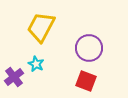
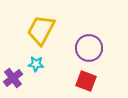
yellow trapezoid: moved 3 px down
cyan star: rotated 21 degrees counterclockwise
purple cross: moved 1 px left, 1 px down
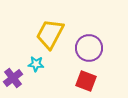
yellow trapezoid: moved 9 px right, 4 px down
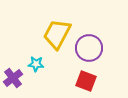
yellow trapezoid: moved 7 px right
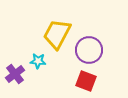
purple circle: moved 2 px down
cyan star: moved 2 px right, 3 px up
purple cross: moved 2 px right, 4 px up
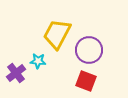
purple cross: moved 1 px right, 1 px up
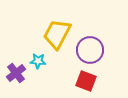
purple circle: moved 1 px right
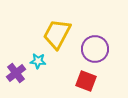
purple circle: moved 5 px right, 1 px up
